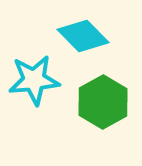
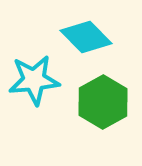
cyan diamond: moved 3 px right, 1 px down
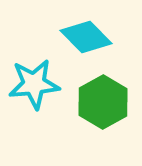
cyan star: moved 4 px down
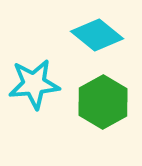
cyan diamond: moved 11 px right, 2 px up; rotated 6 degrees counterclockwise
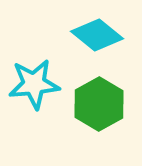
green hexagon: moved 4 px left, 2 px down
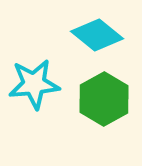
green hexagon: moved 5 px right, 5 px up
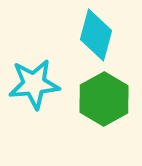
cyan diamond: moved 1 px left; rotated 66 degrees clockwise
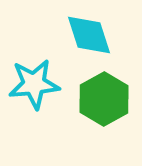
cyan diamond: moved 7 px left; rotated 33 degrees counterclockwise
